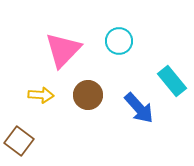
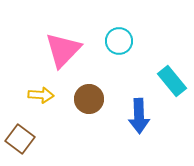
brown circle: moved 1 px right, 4 px down
blue arrow: moved 8 px down; rotated 40 degrees clockwise
brown square: moved 1 px right, 2 px up
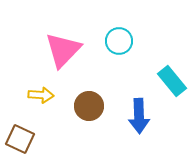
brown circle: moved 7 px down
brown square: rotated 12 degrees counterclockwise
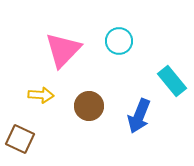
blue arrow: rotated 24 degrees clockwise
